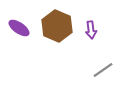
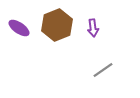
brown hexagon: moved 1 px up; rotated 16 degrees clockwise
purple arrow: moved 2 px right, 2 px up
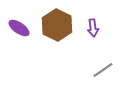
brown hexagon: rotated 12 degrees counterclockwise
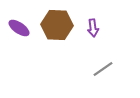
brown hexagon: rotated 24 degrees counterclockwise
gray line: moved 1 px up
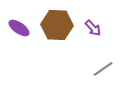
purple arrow: rotated 36 degrees counterclockwise
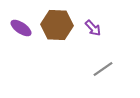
purple ellipse: moved 2 px right
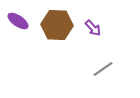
purple ellipse: moved 3 px left, 7 px up
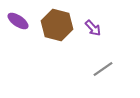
brown hexagon: rotated 12 degrees clockwise
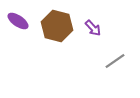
brown hexagon: moved 1 px down
gray line: moved 12 px right, 8 px up
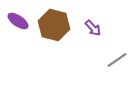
brown hexagon: moved 3 px left, 1 px up
gray line: moved 2 px right, 1 px up
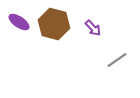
purple ellipse: moved 1 px right, 1 px down
brown hexagon: moved 1 px up
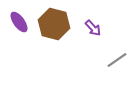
purple ellipse: rotated 20 degrees clockwise
